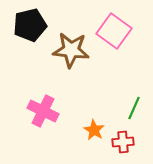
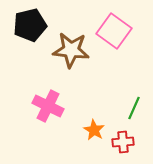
pink cross: moved 5 px right, 5 px up
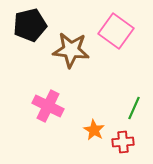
pink square: moved 2 px right
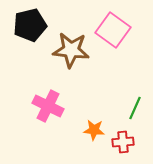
pink square: moved 3 px left, 1 px up
green line: moved 1 px right
orange star: rotated 25 degrees counterclockwise
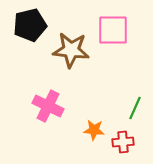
pink square: rotated 36 degrees counterclockwise
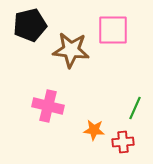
pink cross: rotated 12 degrees counterclockwise
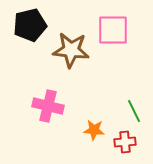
green line: moved 1 px left, 3 px down; rotated 50 degrees counterclockwise
red cross: moved 2 px right
